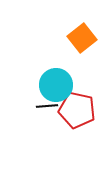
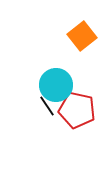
orange square: moved 2 px up
black line: rotated 60 degrees clockwise
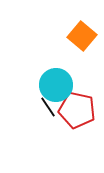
orange square: rotated 12 degrees counterclockwise
black line: moved 1 px right, 1 px down
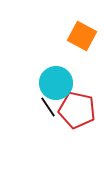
orange square: rotated 12 degrees counterclockwise
cyan circle: moved 2 px up
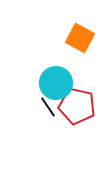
orange square: moved 2 px left, 2 px down
red pentagon: moved 4 px up
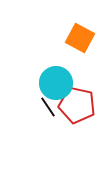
red pentagon: moved 1 px up
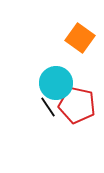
orange square: rotated 8 degrees clockwise
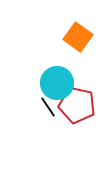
orange square: moved 2 px left, 1 px up
cyan circle: moved 1 px right
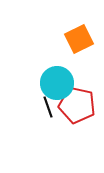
orange square: moved 1 px right, 2 px down; rotated 28 degrees clockwise
black line: rotated 15 degrees clockwise
